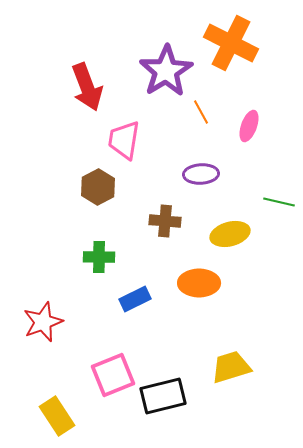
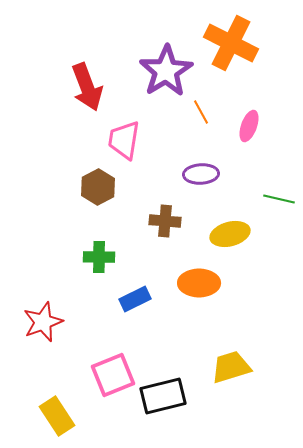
green line: moved 3 px up
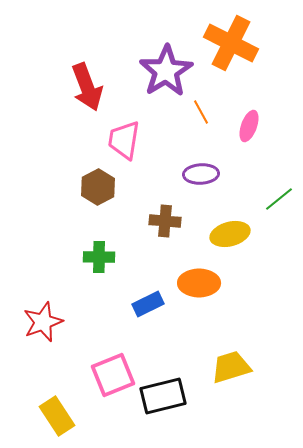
green line: rotated 52 degrees counterclockwise
blue rectangle: moved 13 px right, 5 px down
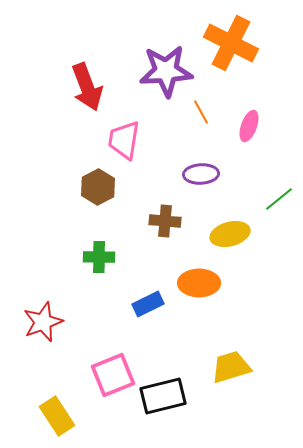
purple star: rotated 28 degrees clockwise
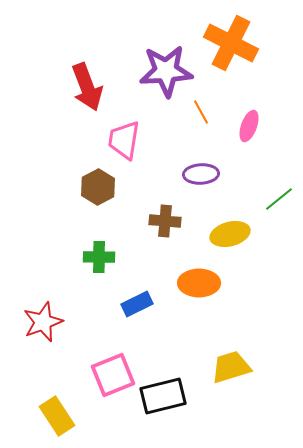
blue rectangle: moved 11 px left
